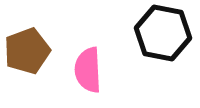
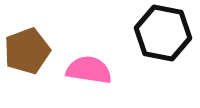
pink semicircle: moved 1 px right; rotated 102 degrees clockwise
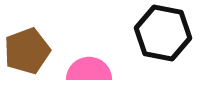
pink semicircle: rotated 9 degrees counterclockwise
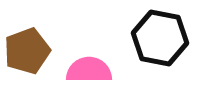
black hexagon: moved 3 px left, 5 px down
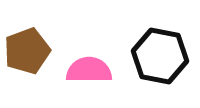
black hexagon: moved 18 px down
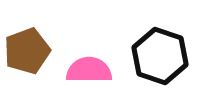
black hexagon: rotated 8 degrees clockwise
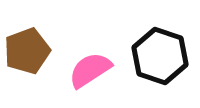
pink semicircle: moved 1 px right; rotated 33 degrees counterclockwise
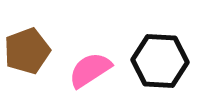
black hexagon: moved 5 px down; rotated 16 degrees counterclockwise
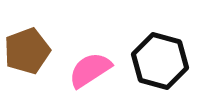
black hexagon: rotated 12 degrees clockwise
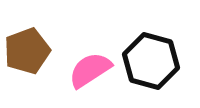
black hexagon: moved 9 px left
